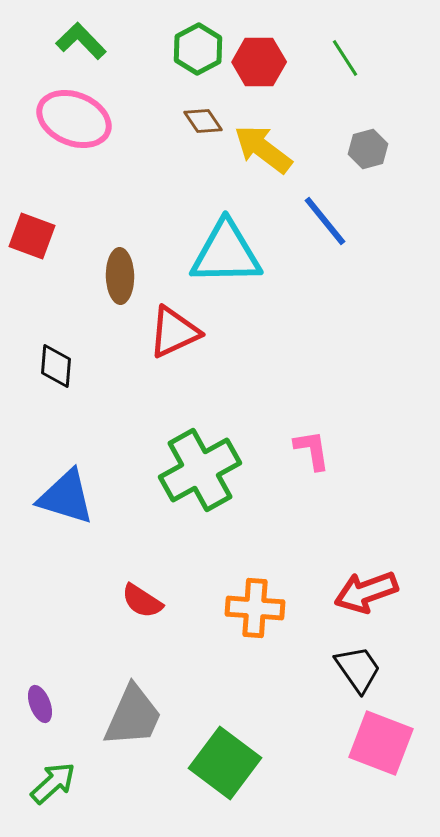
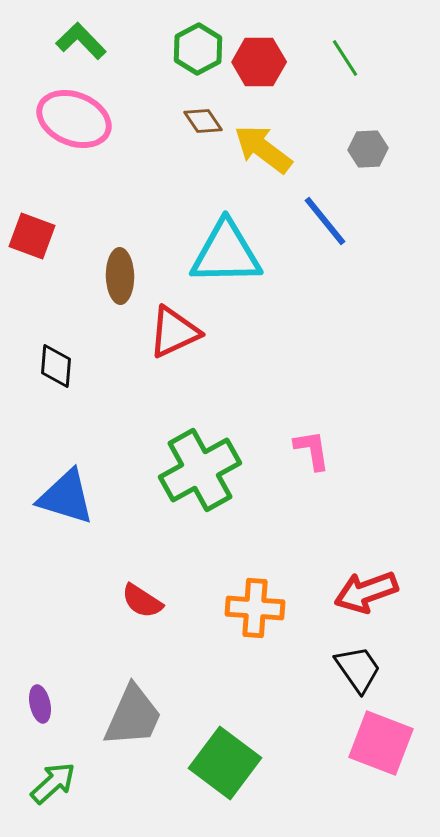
gray hexagon: rotated 12 degrees clockwise
purple ellipse: rotated 9 degrees clockwise
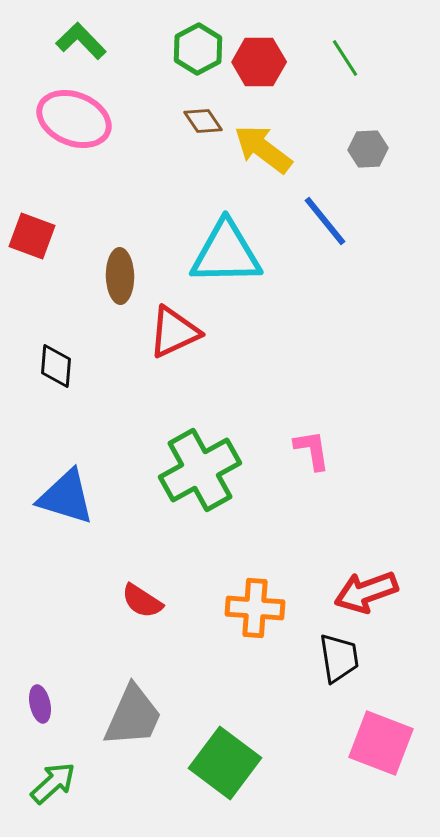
black trapezoid: moved 19 px left, 11 px up; rotated 26 degrees clockwise
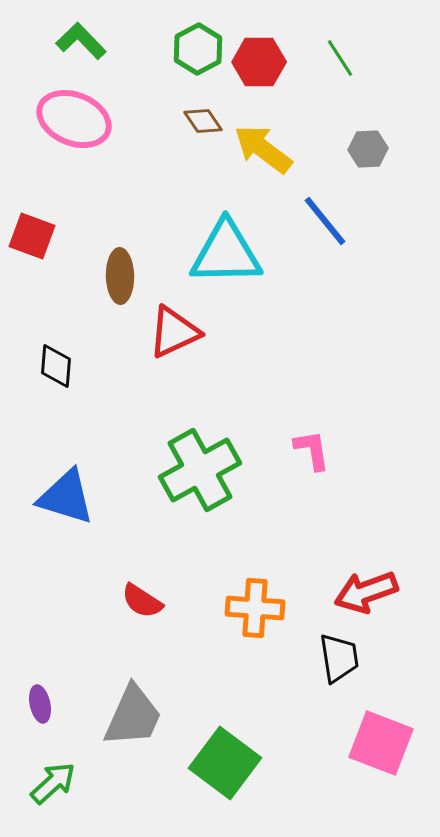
green line: moved 5 px left
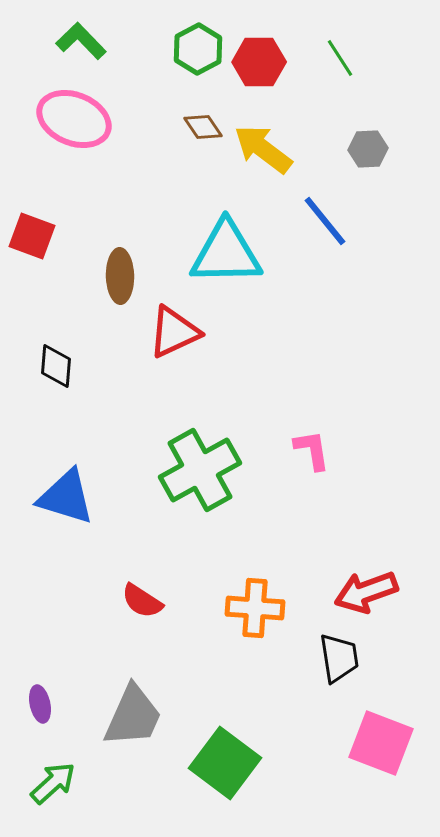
brown diamond: moved 6 px down
